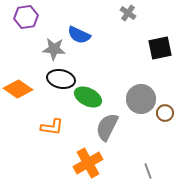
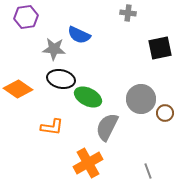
gray cross: rotated 28 degrees counterclockwise
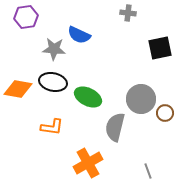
black ellipse: moved 8 px left, 3 px down
orange diamond: rotated 24 degrees counterclockwise
gray semicircle: moved 8 px right; rotated 12 degrees counterclockwise
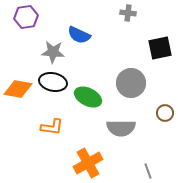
gray star: moved 1 px left, 3 px down
gray circle: moved 10 px left, 16 px up
gray semicircle: moved 6 px right, 1 px down; rotated 104 degrees counterclockwise
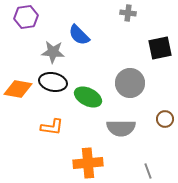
blue semicircle: rotated 20 degrees clockwise
gray circle: moved 1 px left
brown circle: moved 6 px down
orange cross: rotated 24 degrees clockwise
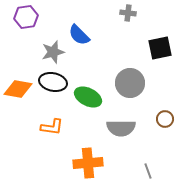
gray star: rotated 20 degrees counterclockwise
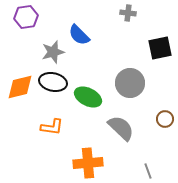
orange diamond: moved 2 px right, 2 px up; rotated 24 degrees counterclockwise
gray semicircle: rotated 136 degrees counterclockwise
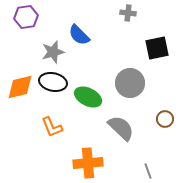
black square: moved 3 px left
orange L-shape: rotated 60 degrees clockwise
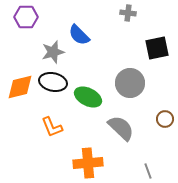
purple hexagon: rotated 10 degrees clockwise
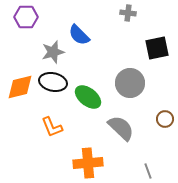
green ellipse: rotated 12 degrees clockwise
